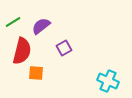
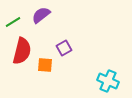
purple semicircle: moved 11 px up
orange square: moved 9 px right, 8 px up
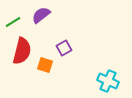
orange square: rotated 14 degrees clockwise
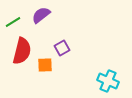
purple square: moved 2 px left
orange square: rotated 21 degrees counterclockwise
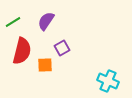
purple semicircle: moved 5 px right, 6 px down; rotated 18 degrees counterclockwise
